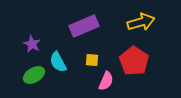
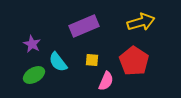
cyan semicircle: rotated 10 degrees counterclockwise
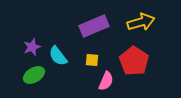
purple rectangle: moved 10 px right
purple star: moved 3 px down; rotated 24 degrees clockwise
cyan semicircle: moved 6 px up
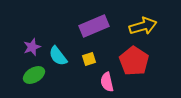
yellow arrow: moved 2 px right, 4 px down
yellow square: moved 3 px left, 1 px up; rotated 24 degrees counterclockwise
pink semicircle: moved 1 px right, 1 px down; rotated 144 degrees clockwise
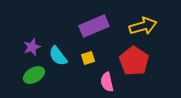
yellow square: moved 1 px left, 1 px up
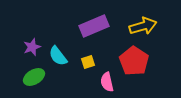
yellow square: moved 4 px down
green ellipse: moved 2 px down
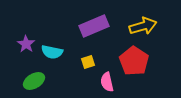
purple star: moved 6 px left, 3 px up; rotated 18 degrees counterclockwise
cyan semicircle: moved 6 px left, 4 px up; rotated 40 degrees counterclockwise
green ellipse: moved 4 px down
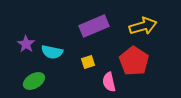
pink semicircle: moved 2 px right
